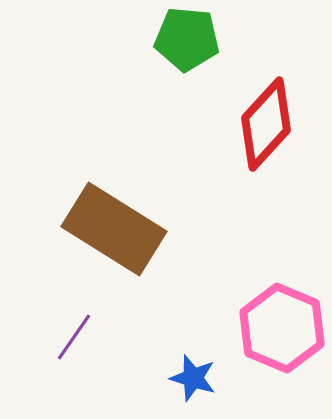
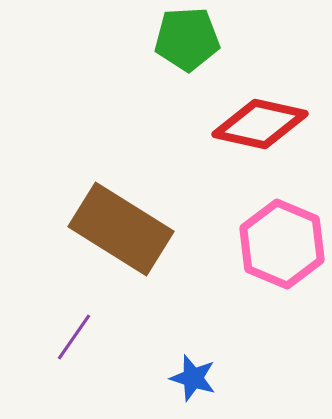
green pentagon: rotated 8 degrees counterclockwise
red diamond: moved 6 px left; rotated 60 degrees clockwise
brown rectangle: moved 7 px right
pink hexagon: moved 84 px up
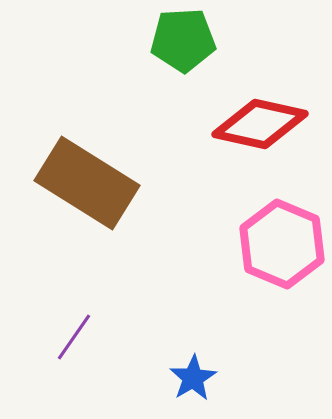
green pentagon: moved 4 px left, 1 px down
brown rectangle: moved 34 px left, 46 px up
blue star: rotated 24 degrees clockwise
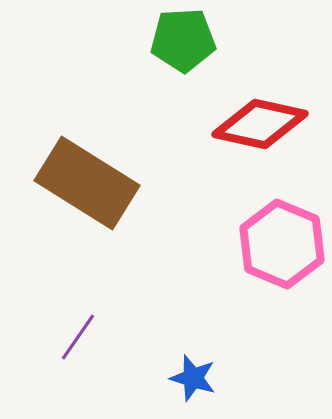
purple line: moved 4 px right
blue star: rotated 24 degrees counterclockwise
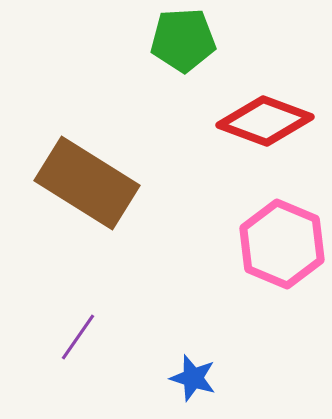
red diamond: moved 5 px right, 3 px up; rotated 8 degrees clockwise
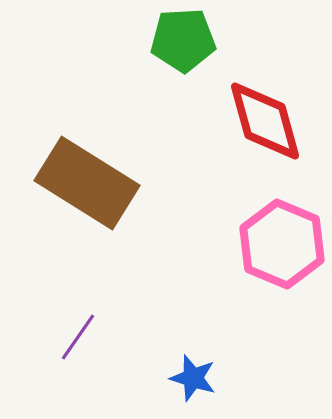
red diamond: rotated 54 degrees clockwise
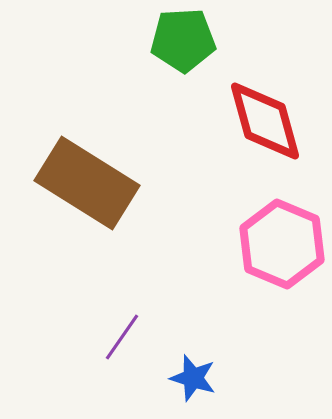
purple line: moved 44 px right
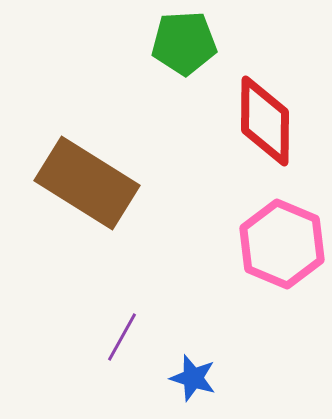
green pentagon: moved 1 px right, 3 px down
red diamond: rotated 16 degrees clockwise
purple line: rotated 6 degrees counterclockwise
